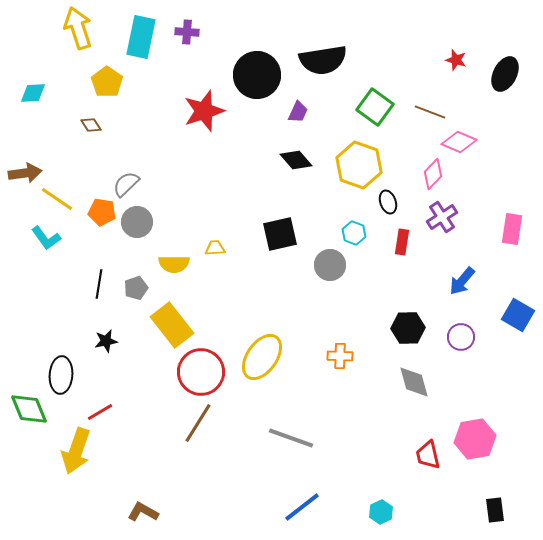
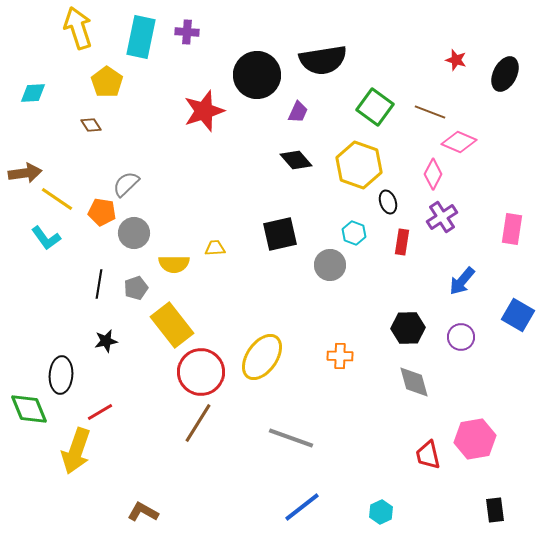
pink diamond at (433, 174): rotated 16 degrees counterclockwise
gray circle at (137, 222): moved 3 px left, 11 px down
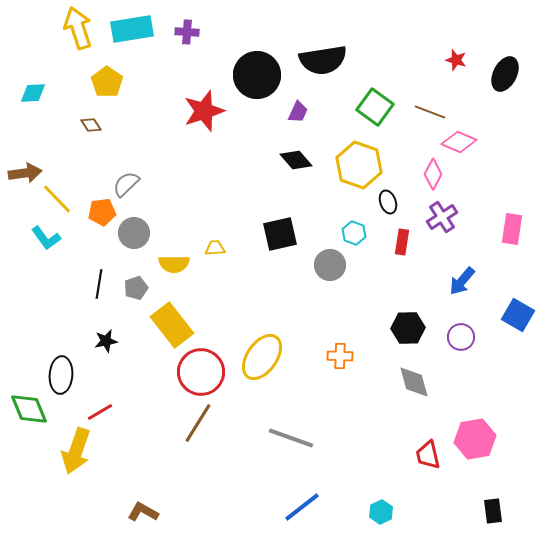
cyan rectangle at (141, 37): moved 9 px left, 8 px up; rotated 69 degrees clockwise
yellow line at (57, 199): rotated 12 degrees clockwise
orange pentagon at (102, 212): rotated 16 degrees counterclockwise
black rectangle at (495, 510): moved 2 px left, 1 px down
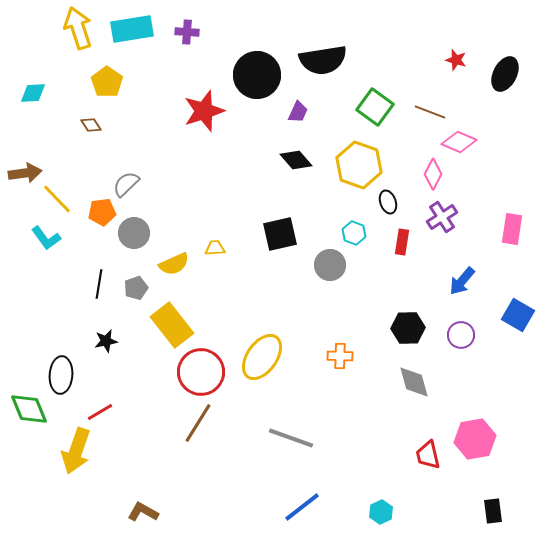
yellow semicircle at (174, 264): rotated 24 degrees counterclockwise
purple circle at (461, 337): moved 2 px up
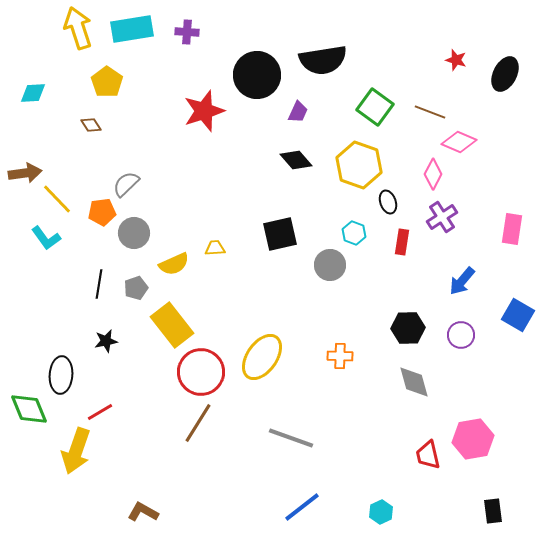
pink hexagon at (475, 439): moved 2 px left
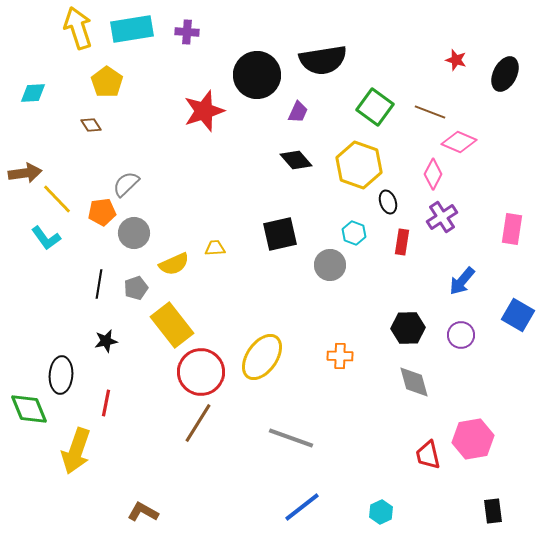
red line at (100, 412): moved 6 px right, 9 px up; rotated 48 degrees counterclockwise
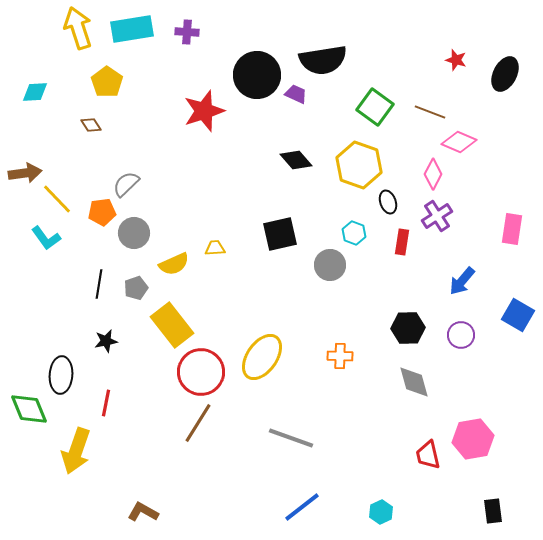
cyan diamond at (33, 93): moved 2 px right, 1 px up
purple trapezoid at (298, 112): moved 2 px left, 18 px up; rotated 90 degrees counterclockwise
purple cross at (442, 217): moved 5 px left, 1 px up
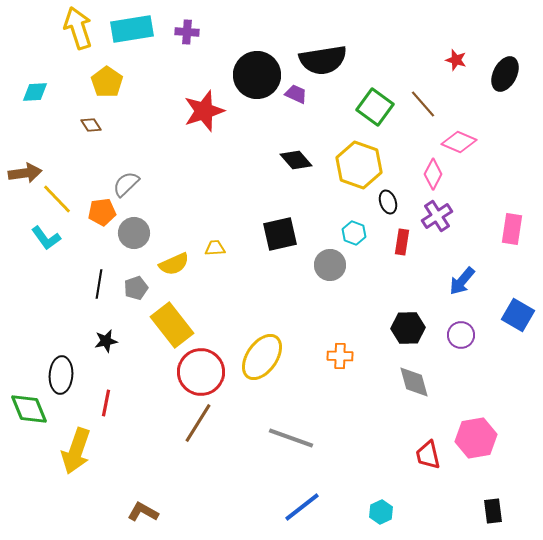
brown line at (430, 112): moved 7 px left, 8 px up; rotated 28 degrees clockwise
pink hexagon at (473, 439): moved 3 px right, 1 px up
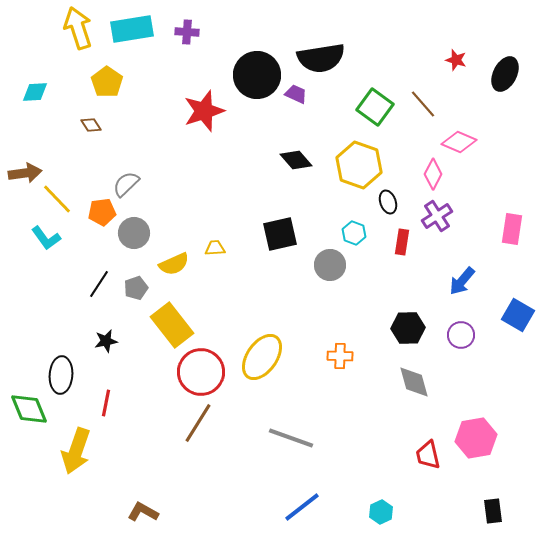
black semicircle at (323, 60): moved 2 px left, 2 px up
black line at (99, 284): rotated 24 degrees clockwise
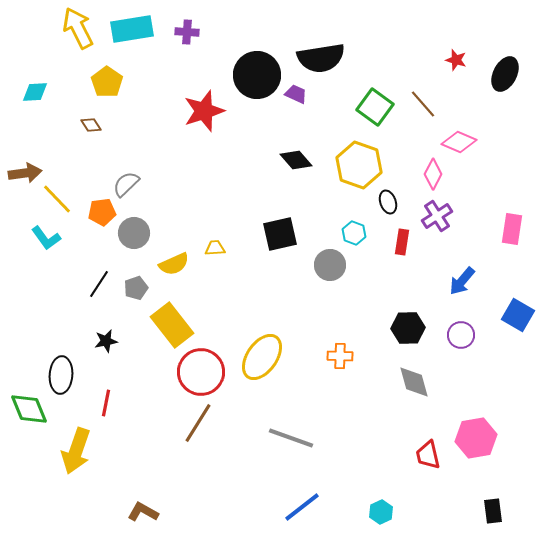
yellow arrow at (78, 28): rotated 9 degrees counterclockwise
